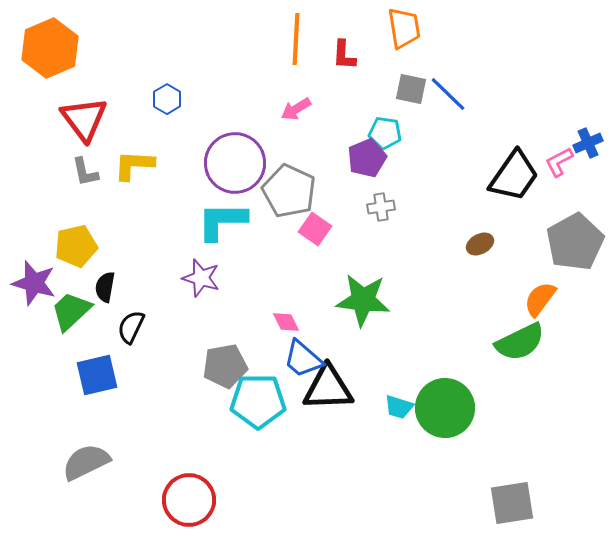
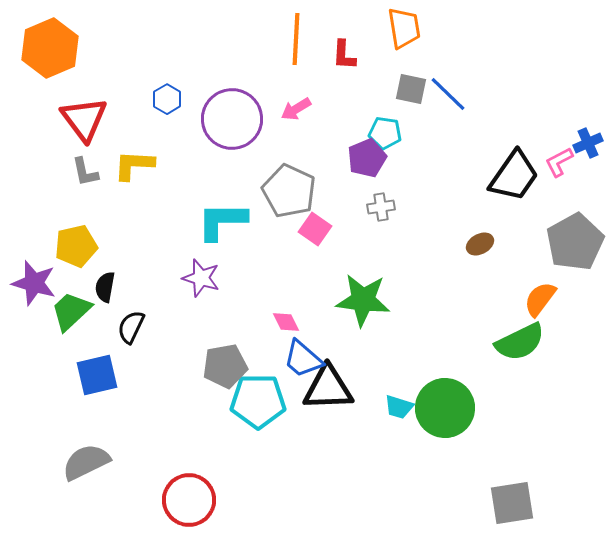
purple circle at (235, 163): moved 3 px left, 44 px up
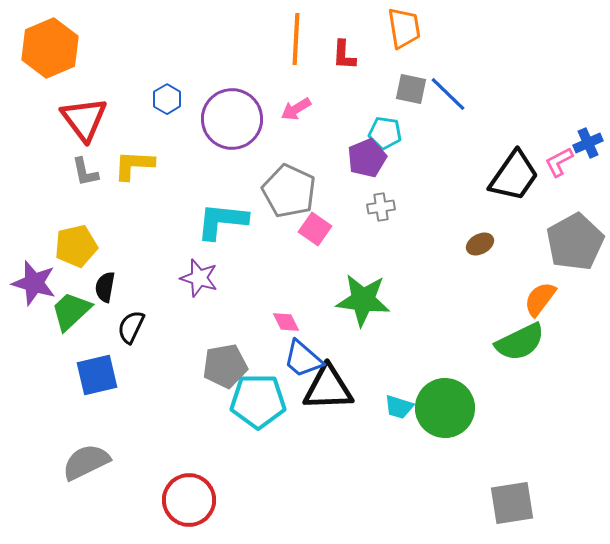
cyan L-shape at (222, 221): rotated 6 degrees clockwise
purple star at (201, 278): moved 2 px left
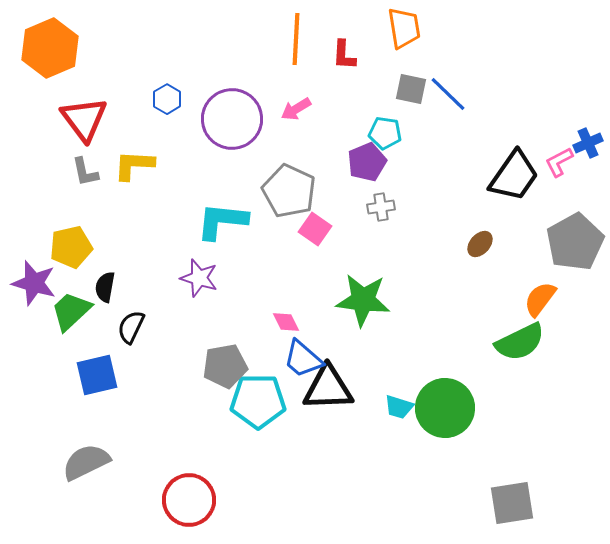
purple pentagon at (367, 158): moved 4 px down
brown ellipse at (480, 244): rotated 20 degrees counterclockwise
yellow pentagon at (76, 246): moved 5 px left, 1 px down
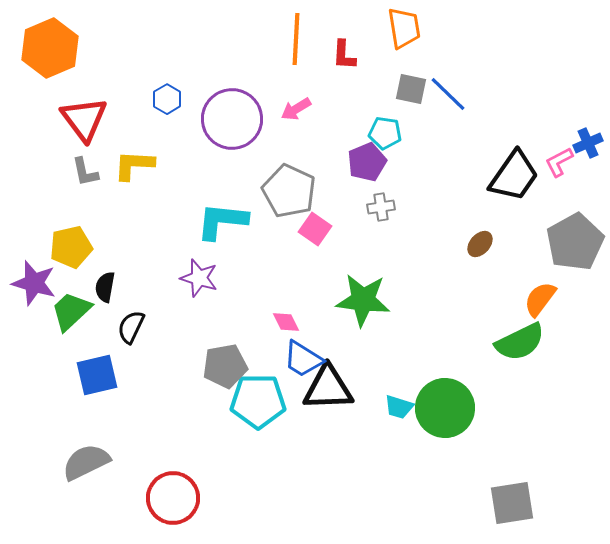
blue trapezoid at (303, 359): rotated 9 degrees counterclockwise
red circle at (189, 500): moved 16 px left, 2 px up
